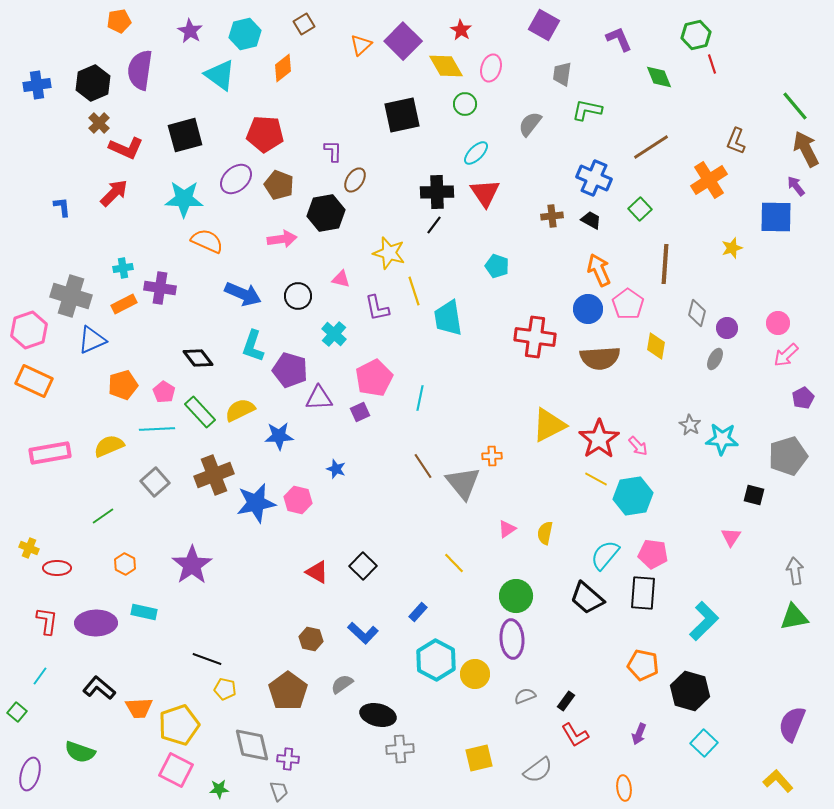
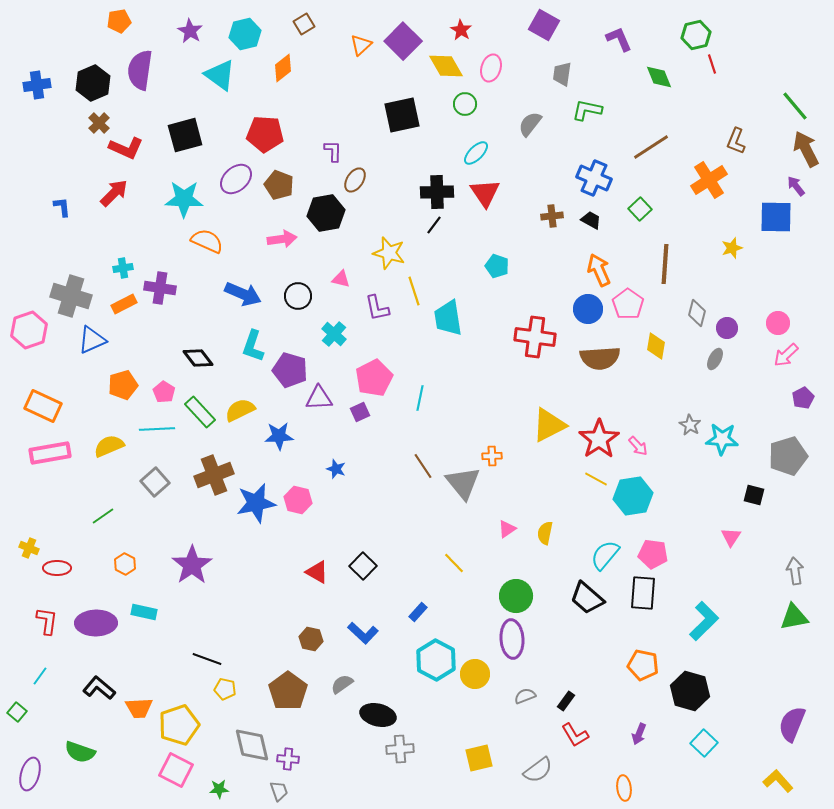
orange rectangle at (34, 381): moved 9 px right, 25 px down
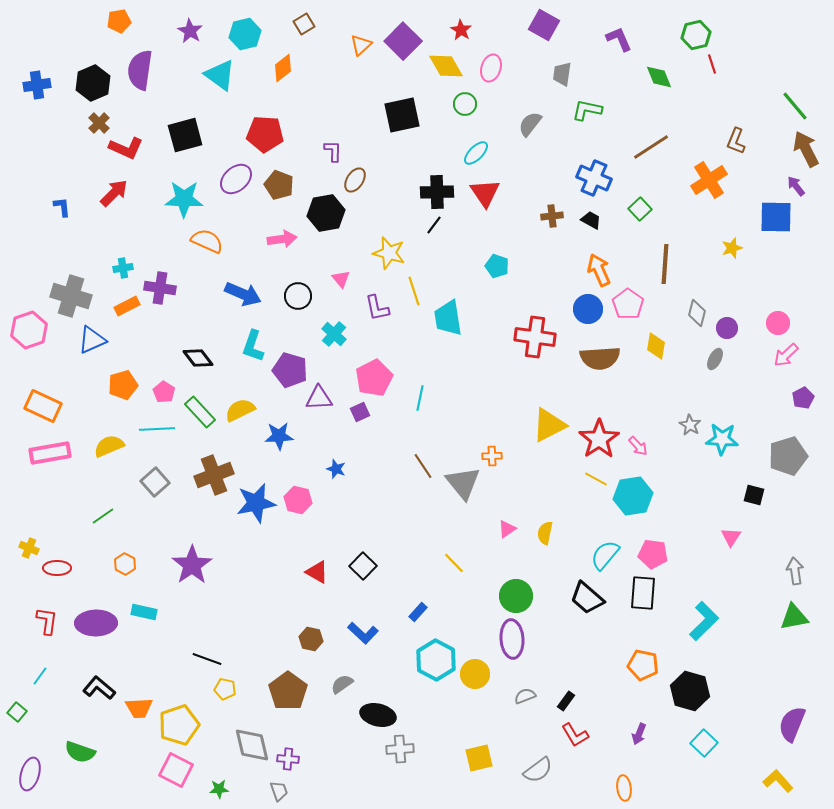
pink triangle at (341, 279): rotated 36 degrees clockwise
orange rectangle at (124, 304): moved 3 px right, 2 px down
